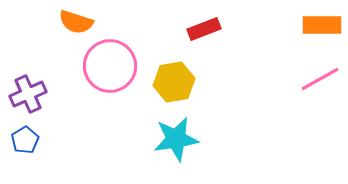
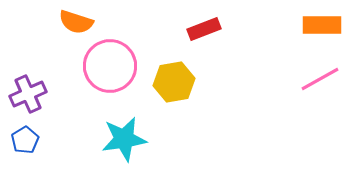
cyan star: moved 52 px left
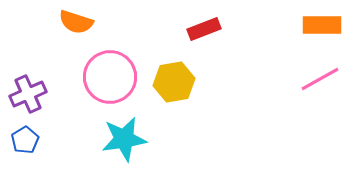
pink circle: moved 11 px down
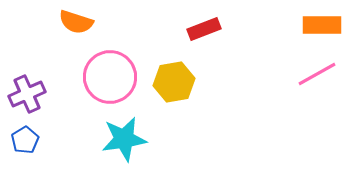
pink line: moved 3 px left, 5 px up
purple cross: moved 1 px left
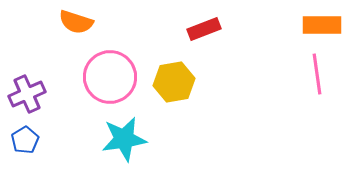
pink line: rotated 69 degrees counterclockwise
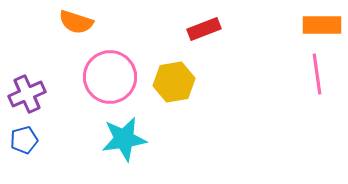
blue pentagon: moved 1 px left; rotated 16 degrees clockwise
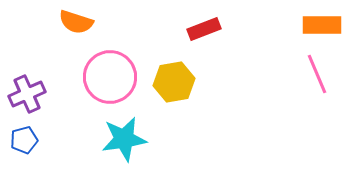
pink line: rotated 15 degrees counterclockwise
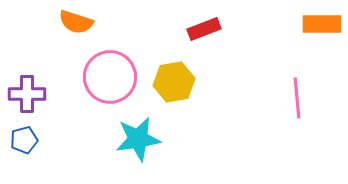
orange rectangle: moved 1 px up
pink line: moved 20 px left, 24 px down; rotated 18 degrees clockwise
purple cross: rotated 24 degrees clockwise
cyan star: moved 14 px right
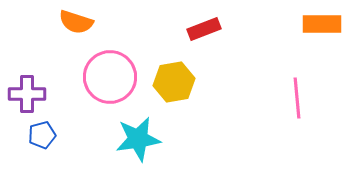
blue pentagon: moved 18 px right, 5 px up
